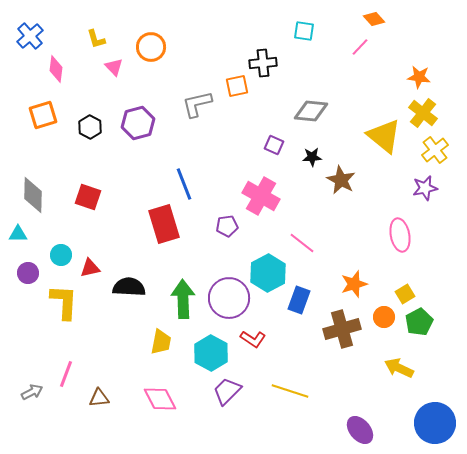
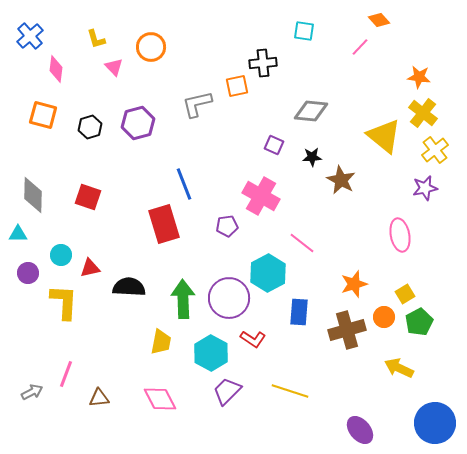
orange diamond at (374, 19): moved 5 px right, 1 px down
orange square at (43, 115): rotated 32 degrees clockwise
black hexagon at (90, 127): rotated 15 degrees clockwise
blue rectangle at (299, 300): moved 12 px down; rotated 16 degrees counterclockwise
brown cross at (342, 329): moved 5 px right, 1 px down
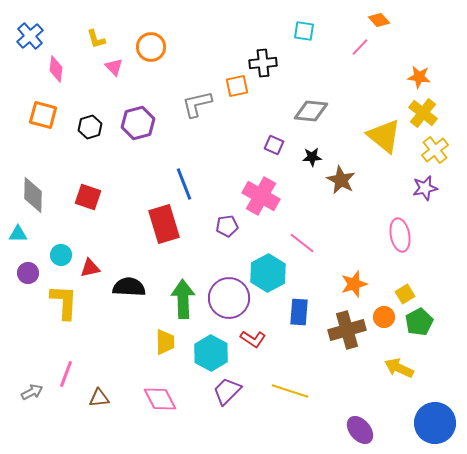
yellow trapezoid at (161, 342): moved 4 px right; rotated 12 degrees counterclockwise
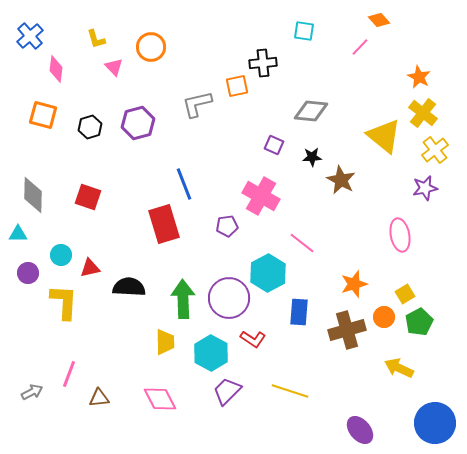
orange star at (419, 77): rotated 20 degrees clockwise
pink line at (66, 374): moved 3 px right
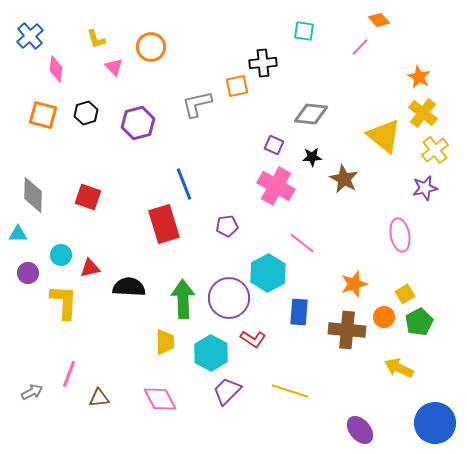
gray diamond at (311, 111): moved 3 px down
black hexagon at (90, 127): moved 4 px left, 14 px up
brown star at (341, 180): moved 3 px right, 1 px up
pink cross at (261, 196): moved 15 px right, 10 px up
brown cross at (347, 330): rotated 21 degrees clockwise
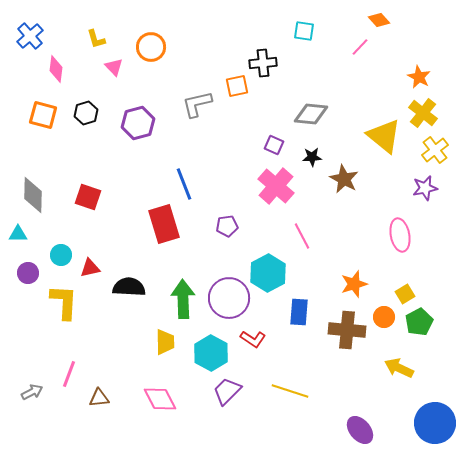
pink cross at (276, 186): rotated 12 degrees clockwise
pink line at (302, 243): moved 7 px up; rotated 24 degrees clockwise
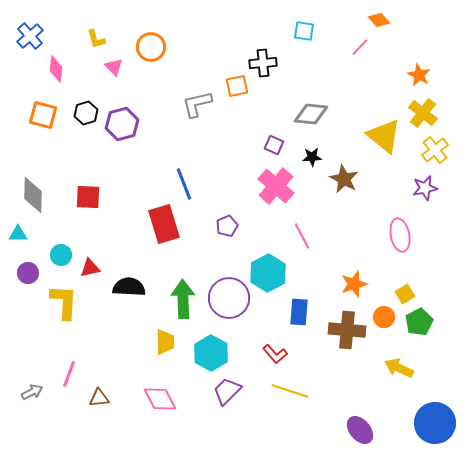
orange star at (419, 77): moved 2 px up
purple hexagon at (138, 123): moved 16 px left, 1 px down
red square at (88, 197): rotated 16 degrees counterclockwise
purple pentagon at (227, 226): rotated 15 degrees counterclockwise
red L-shape at (253, 339): moved 22 px right, 15 px down; rotated 15 degrees clockwise
